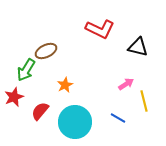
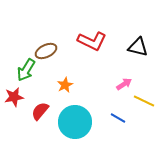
red L-shape: moved 8 px left, 12 px down
pink arrow: moved 2 px left
red star: rotated 12 degrees clockwise
yellow line: rotated 50 degrees counterclockwise
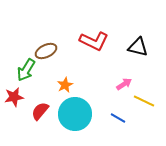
red L-shape: moved 2 px right
cyan circle: moved 8 px up
